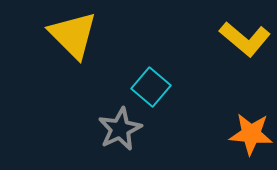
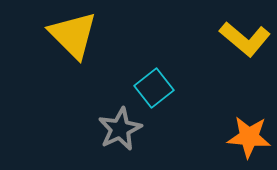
cyan square: moved 3 px right, 1 px down; rotated 12 degrees clockwise
orange star: moved 2 px left, 3 px down
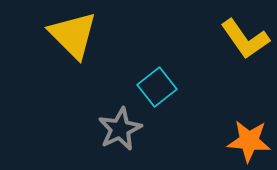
yellow L-shape: rotated 15 degrees clockwise
cyan square: moved 3 px right, 1 px up
orange star: moved 4 px down
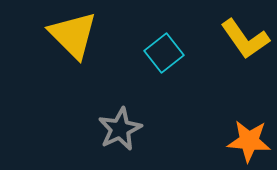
cyan square: moved 7 px right, 34 px up
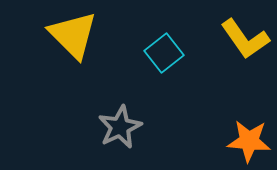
gray star: moved 2 px up
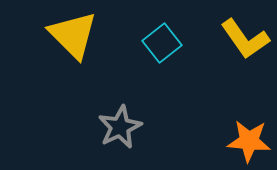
cyan square: moved 2 px left, 10 px up
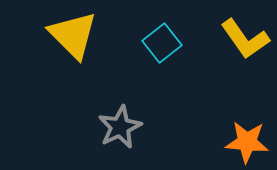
orange star: moved 2 px left, 1 px down
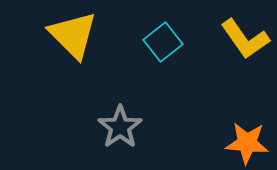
cyan square: moved 1 px right, 1 px up
gray star: rotated 9 degrees counterclockwise
orange star: moved 1 px down
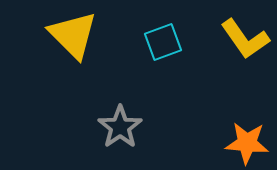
cyan square: rotated 18 degrees clockwise
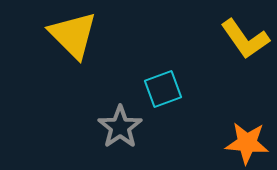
cyan square: moved 47 px down
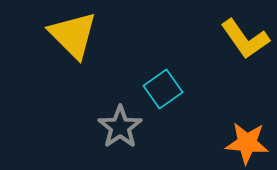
cyan square: rotated 15 degrees counterclockwise
